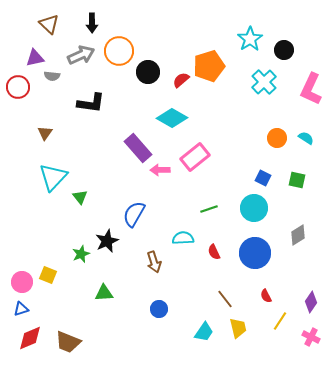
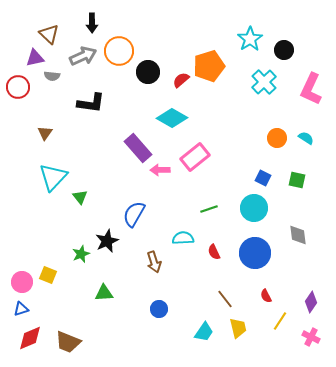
brown triangle at (49, 24): moved 10 px down
gray arrow at (81, 55): moved 2 px right, 1 px down
gray diamond at (298, 235): rotated 65 degrees counterclockwise
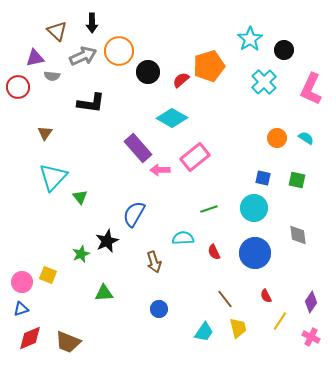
brown triangle at (49, 34): moved 8 px right, 3 px up
blue square at (263, 178): rotated 14 degrees counterclockwise
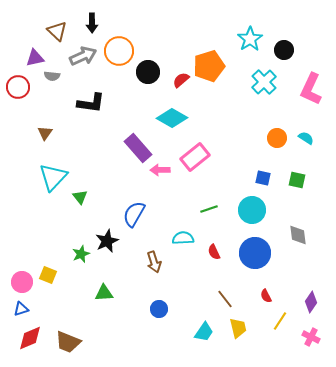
cyan circle at (254, 208): moved 2 px left, 2 px down
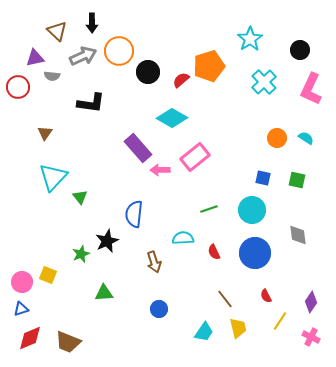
black circle at (284, 50): moved 16 px right
blue semicircle at (134, 214): rotated 24 degrees counterclockwise
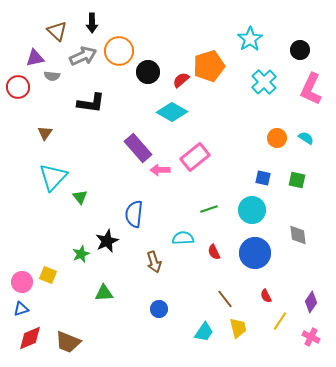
cyan diamond at (172, 118): moved 6 px up
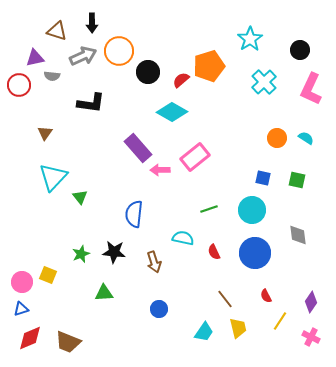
brown triangle at (57, 31): rotated 25 degrees counterclockwise
red circle at (18, 87): moved 1 px right, 2 px up
cyan semicircle at (183, 238): rotated 15 degrees clockwise
black star at (107, 241): moved 7 px right, 11 px down; rotated 30 degrees clockwise
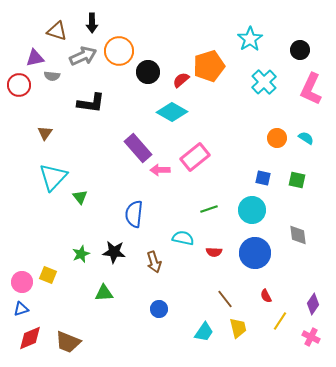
red semicircle at (214, 252): rotated 63 degrees counterclockwise
purple diamond at (311, 302): moved 2 px right, 2 px down
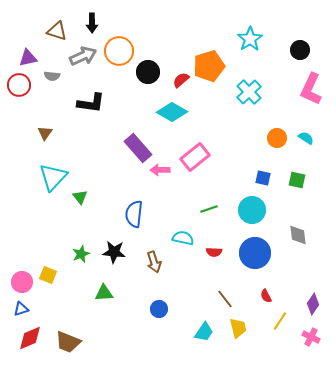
purple triangle at (35, 58): moved 7 px left
cyan cross at (264, 82): moved 15 px left, 10 px down
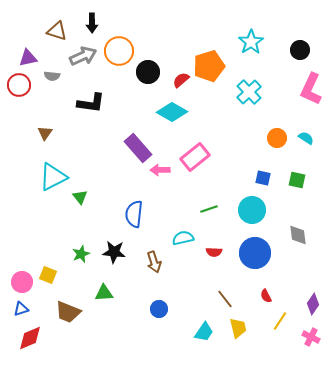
cyan star at (250, 39): moved 1 px right, 3 px down
cyan triangle at (53, 177): rotated 20 degrees clockwise
cyan semicircle at (183, 238): rotated 25 degrees counterclockwise
brown trapezoid at (68, 342): moved 30 px up
